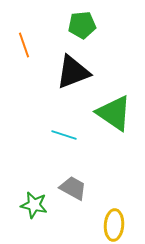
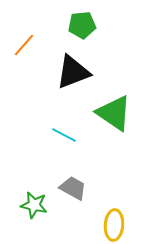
orange line: rotated 60 degrees clockwise
cyan line: rotated 10 degrees clockwise
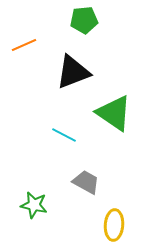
green pentagon: moved 2 px right, 5 px up
orange line: rotated 25 degrees clockwise
gray trapezoid: moved 13 px right, 6 px up
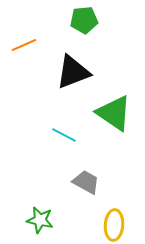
green star: moved 6 px right, 15 px down
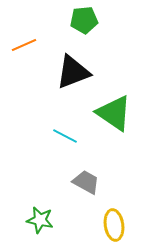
cyan line: moved 1 px right, 1 px down
yellow ellipse: rotated 12 degrees counterclockwise
